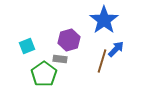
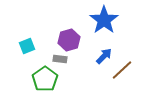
blue arrow: moved 12 px left, 7 px down
brown line: moved 20 px right, 9 px down; rotated 30 degrees clockwise
green pentagon: moved 1 px right, 5 px down
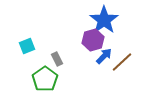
purple hexagon: moved 24 px right
gray rectangle: moved 3 px left; rotated 56 degrees clockwise
brown line: moved 8 px up
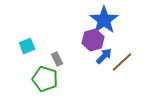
green pentagon: rotated 20 degrees counterclockwise
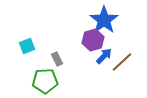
green pentagon: moved 2 px down; rotated 20 degrees counterclockwise
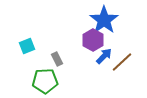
purple hexagon: rotated 15 degrees counterclockwise
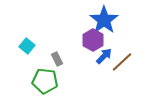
cyan square: rotated 28 degrees counterclockwise
green pentagon: rotated 10 degrees clockwise
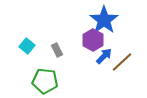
gray rectangle: moved 9 px up
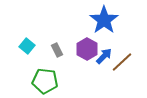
purple hexagon: moved 6 px left, 9 px down
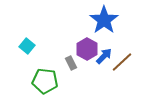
gray rectangle: moved 14 px right, 13 px down
